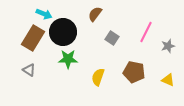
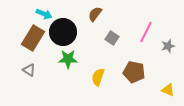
yellow triangle: moved 10 px down
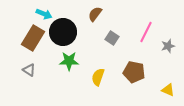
green star: moved 1 px right, 2 px down
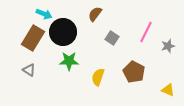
brown pentagon: rotated 15 degrees clockwise
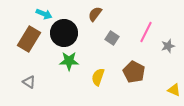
black circle: moved 1 px right, 1 px down
brown rectangle: moved 4 px left, 1 px down
gray triangle: moved 12 px down
yellow triangle: moved 6 px right
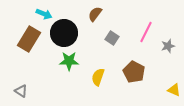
gray triangle: moved 8 px left, 9 px down
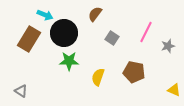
cyan arrow: moved 1 px right, 1 px down
brown pentagon: rotated 15 degrees counterclockwise
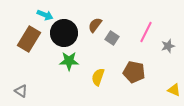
brown semicircle: moved 11 px down
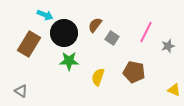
brown rectangle: moved 5 px down
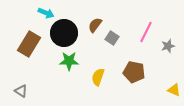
cyan arrow: moved 1 px right, 2 px up
